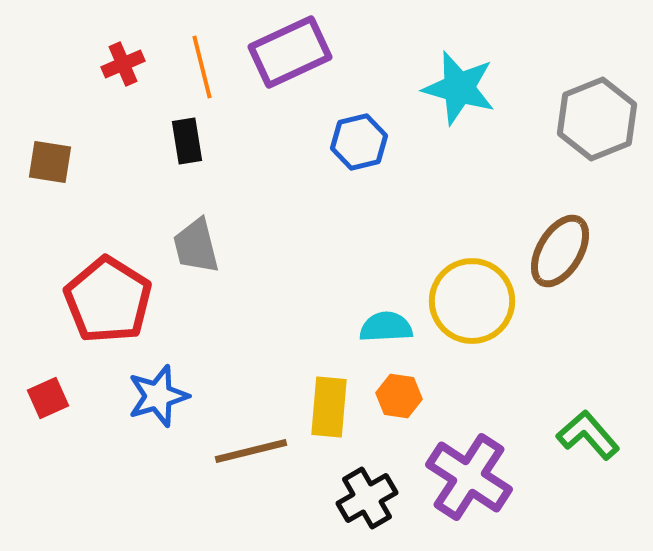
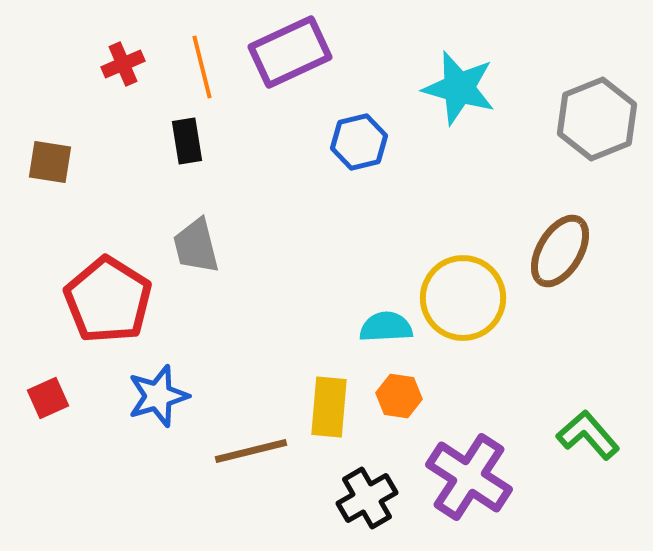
yellow circle: moved 9 px left, 3 px up
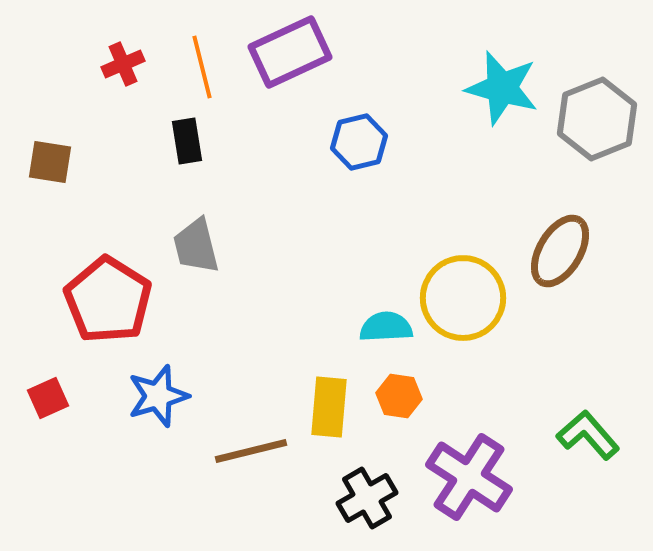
cyan star: moved 43 px right
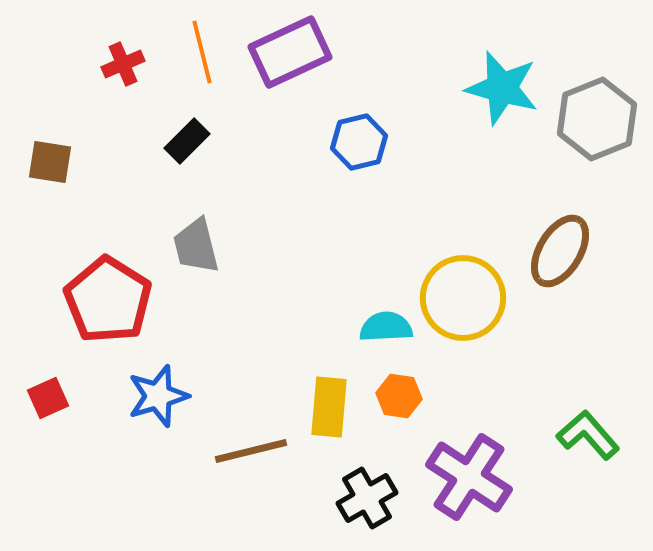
orange line: moved 15 px up
black rectangle: rotated 54 degrees clockwise
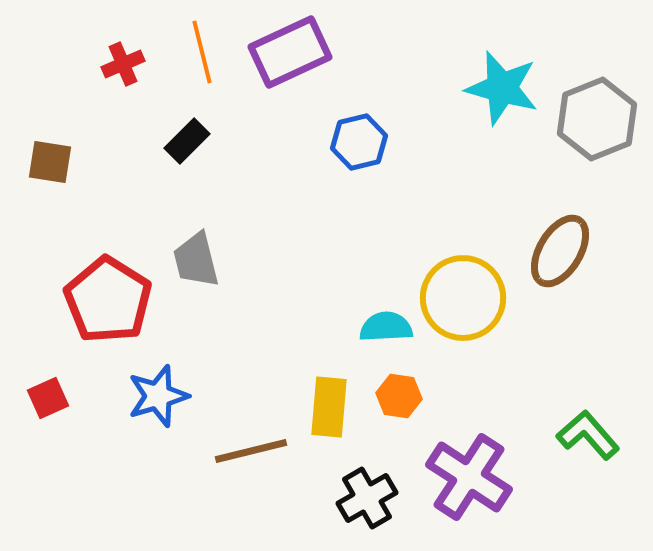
gray trapezoid: moved 14 px down
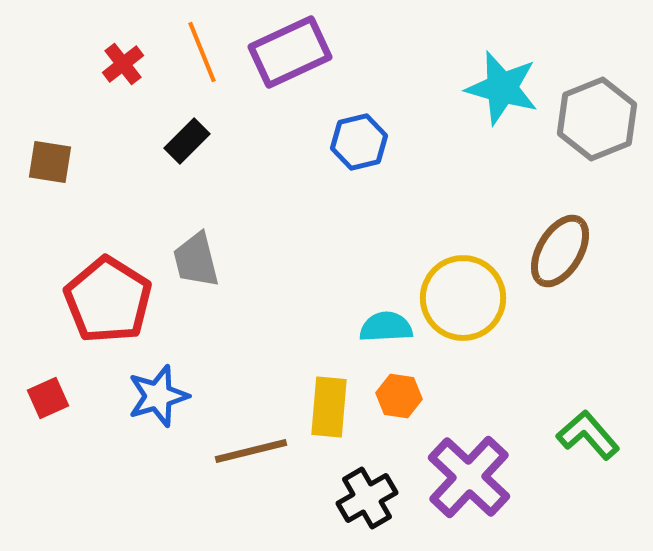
orange line: rotated 8 degrees counterclockwise
red cross: rotated 15 degrees counterclockwise
purple cross: rotated 10 degrees clockwise
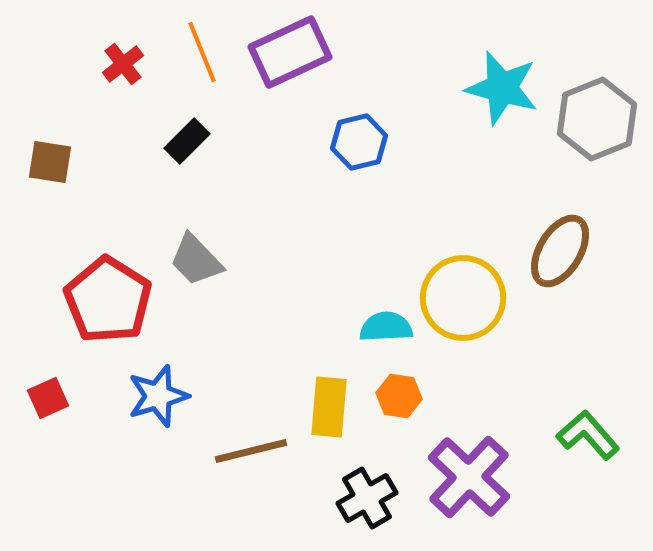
gray trapezoid: rotated 30 degrees counterclockwise
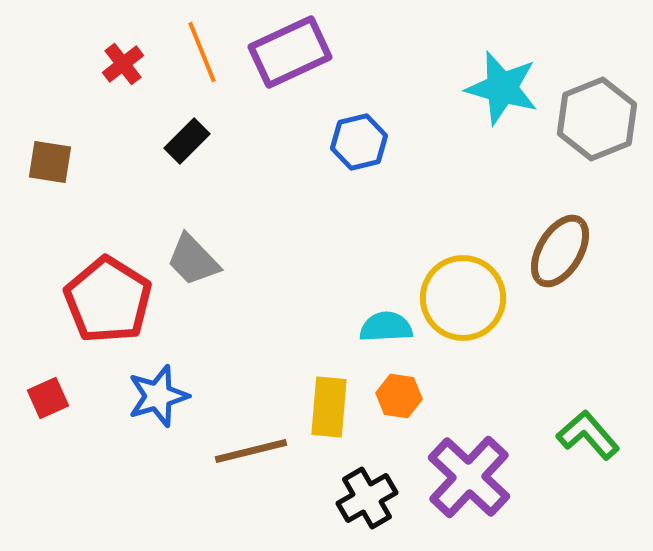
gray trapezoid: moved 3 px left
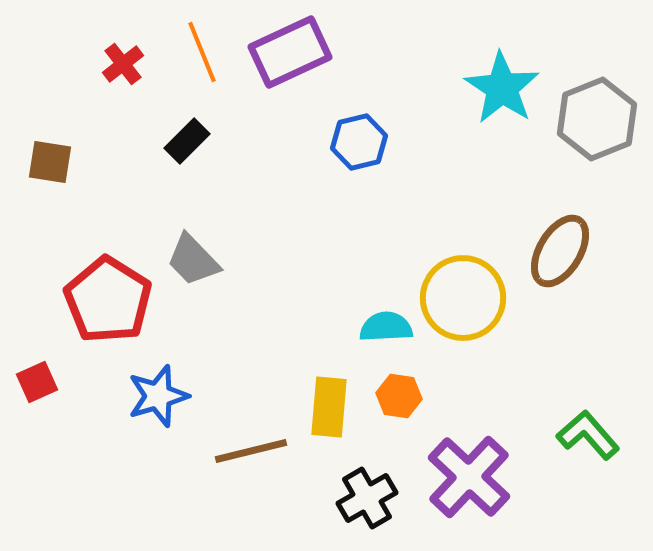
cyan star: rotated 18 degrees clockwise
red square: moved 11 px left, 16 px up
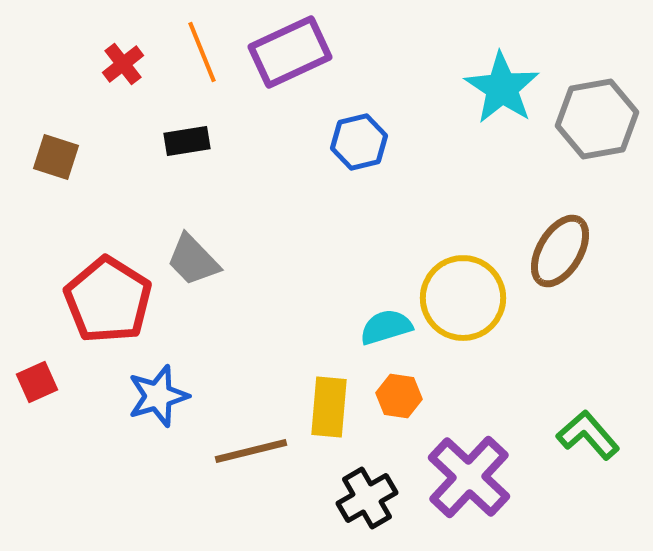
gray hexagon: rotated 12 degrees clockwise
black rectangle: rotated 36 degrees clockwise
brown square: moved 6 px right, 5 px up; rotated 9 degrees clockwise
cyan semicircle: rotated 14 degrees counterclockwise
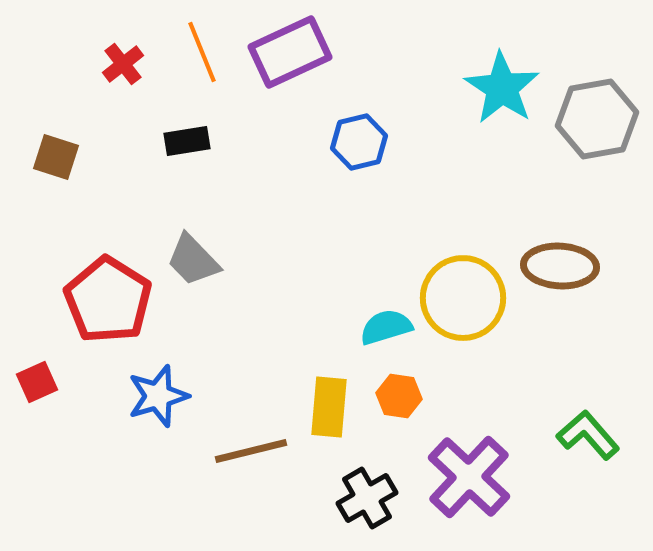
brown ellipse: moved 15 px down; rotated 62 degrees clockwise
